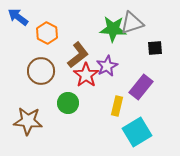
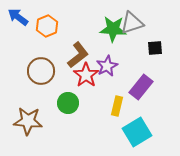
orange hexagon: moved 7 px up; rotated 10 degrees clockwise
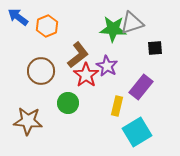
purple star: rotated 15 degrees counterclockwise
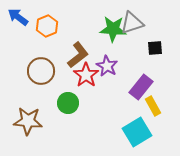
yellow rectangle: moved 36 px right; rotated 42 degrees counterclockwise
